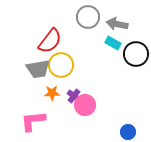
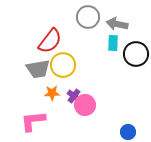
cyan rectangle: rotated 63 degrees clockwise
yellow circle: moved 2 px right
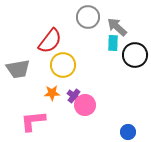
gray arrow: moved 3 px down; rotated 30 degrees clockwise
black circle: moved 1 px left, 1 px down
gray trapezoid: moved 20 px left
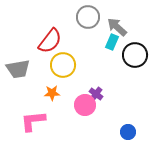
cyan rectangle: moved 1 px left, 1 px up; rotated 21 degrees clockwise
purple cross: moved 22 px right, 2 px up
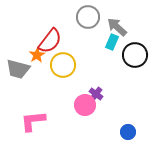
gray trapezoid: rotated 25 degrees clockwise
orange star: moved 15 px left, 38 px up; rotated 28 degrees counterclockwise
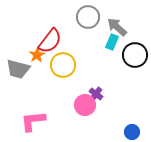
blue circle: moved 4 px right
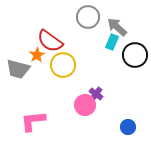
red semicircle: rotated 88 degrees clockwise
blue circle: moved 4 px left, 5 px up
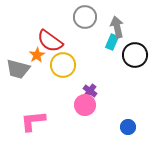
gray circle: moved 3 px left
gray arrow: rotated 35 degrees clockwise
purple cross: moved 6 px left, 3 px up
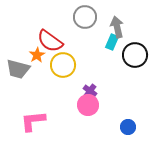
pink circle: moved 3 px right
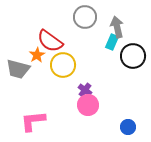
black circle: moved 2 px left, 1 px down
purple cross: moved 5 px left, 1 px up
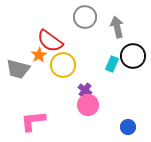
cyan rectangle: moved 22 px down
orange star: moved 2 px right
